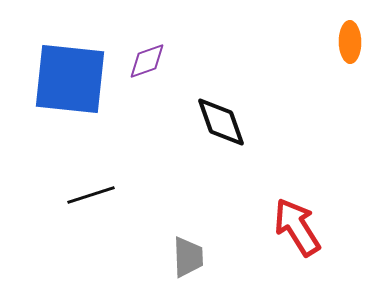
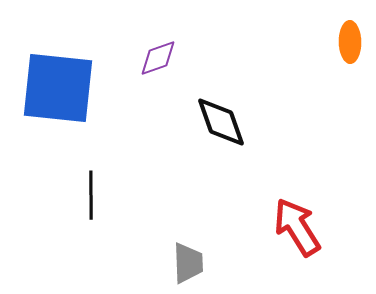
purple diamond: moved 11 px right, 3 px up
blue square: moved 12 px left, 9 px down
black line: rotated 72 degrees counterclockwise
gray trapezoid: moved 6 px down
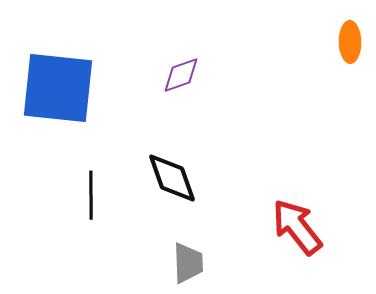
purple diamond: moved 23 px right, 17 px down
black diamond: moved 49 px left, 56 px down
red arrow: rotated 6 degrees counterclockwise
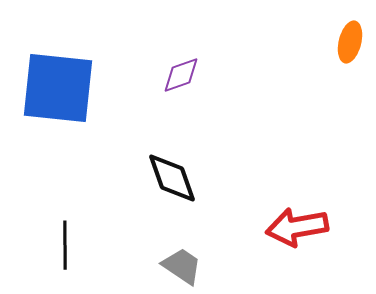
orange ellipse: rotated 15 degrees clockwise
black line: moved 26 px left, 50 px down
red arrow: rotated 62 degrees counterclockwise
gray trapezoid: moved 6 px left, 3 px down; rotated 54 degrees counterclockwise
